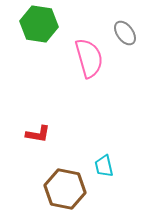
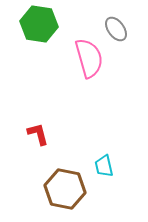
gray ellipse: moved 9 px left, 4 px up
red L-shape: rotated 115 degrees counterclockwise
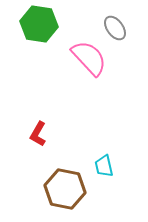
gray ellipse: moved 1 px left, 1 px up
pink semicircle: rotated 27 degrees counterclockwise
red L-shape: rotated 135 degrees counterclockwise
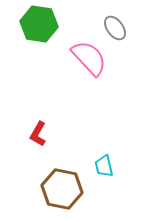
brown hexagon: moved 3 px left
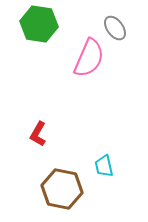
pink semicircle: rotated 66 degrees clockwise
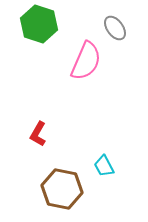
green hexagon: rotated 9 degrees clockwise
pink semicircle: moved 3 px left, 3 px down
cyan trapezoid: rotated 15 degrees counterclockwise
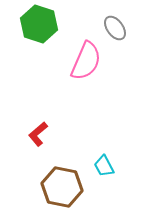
red L-shape: rotated 20 degrees clockwise
brown hexagon: moved 2 px up
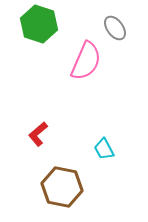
cyan trapezoid: moved 17 px up
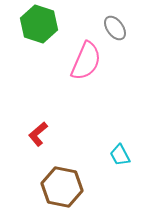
cyan trapezoid: moved 16 px right, 6 px down
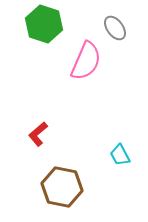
green hexagon: moved 5 px right
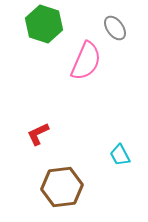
red L-shape: rotated 15 degrees clockwise
brown hexagon: rotated 18 degrees counterclockwise
